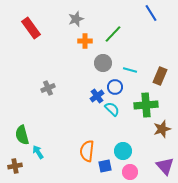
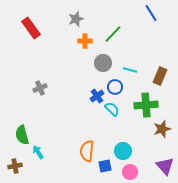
gray cross: moved 8 px left
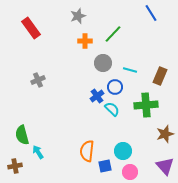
gray star: moved 2 px right, 3 px up
gray cross: moved 2 px left, 8 px up
brown star: moved 3 px right, 5 px down
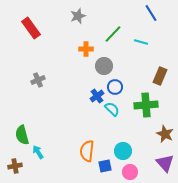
orange cross: moved 1 px right, 8 px down
gray circle: moved 1 px right, 3 px down
cyan line: moved 11 px right, 28 px up
brown star: rotated 30 degrees counterclockwise
purple triangle: moved 3 px up
